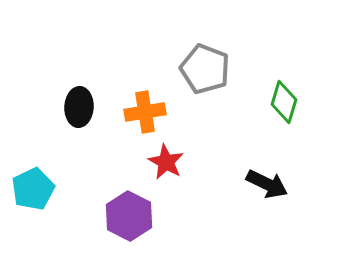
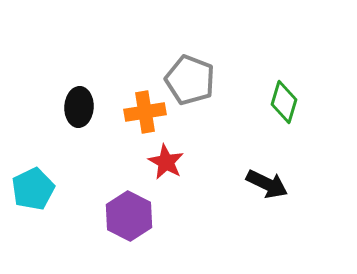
gray pentagon: moved 15 px left, 11 px down
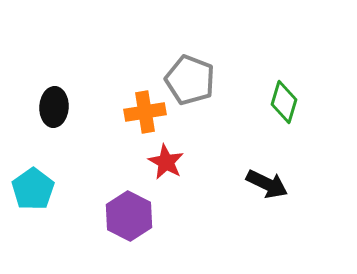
black ellipse: moved 25 px left
cyan pentagon: rotated 9 degrees counterclockwise
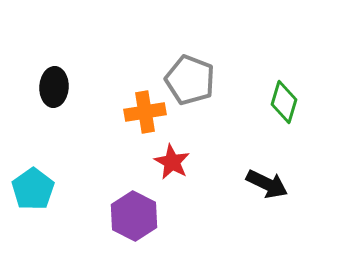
black ellipse: moved 20 px up
red star: moved 6 px right
purple hexagon: moved 5 px right
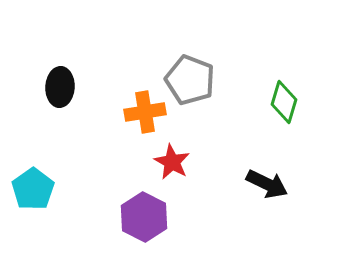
black ellipse: moved 6 px right
purple hexagon: moved 10 px right, 1 px down
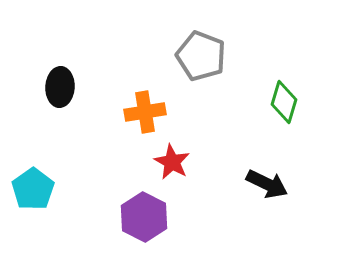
gray pentagon: moved 11 px right, 24 px up
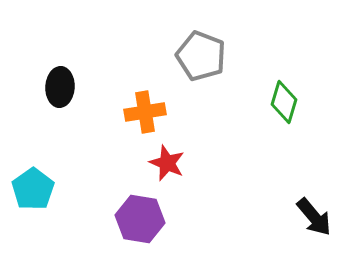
red star: moved 5 px left, 1 px down; rotated 6 degrees counterclockwise
black arrow: moved 47 px right, 33 px down; rotated 24 degrees clockwise
purple hexagon: moved 4 px left, 2 px down; rotated 18 degrees counterclockwise
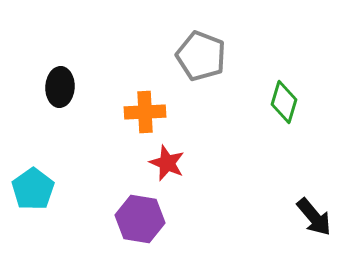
orange cross: rotated 6 degrees clockwise
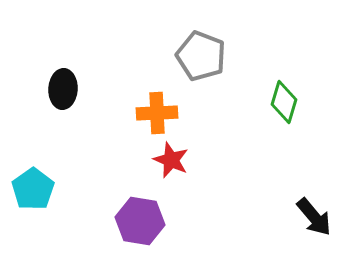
black ellipse: moved 3 px right, 2 px down
orange cross: moved 12 px right, 1 px down
red star: moved 4 px right, 3 px up
purple hexagon: moved 2 px down
